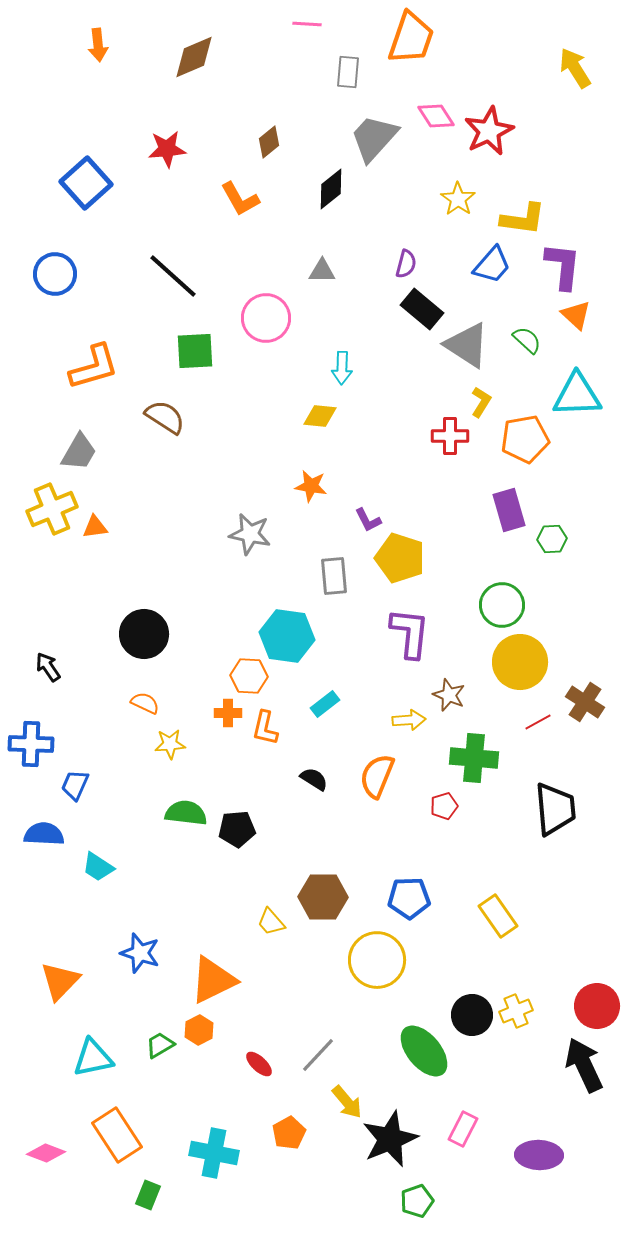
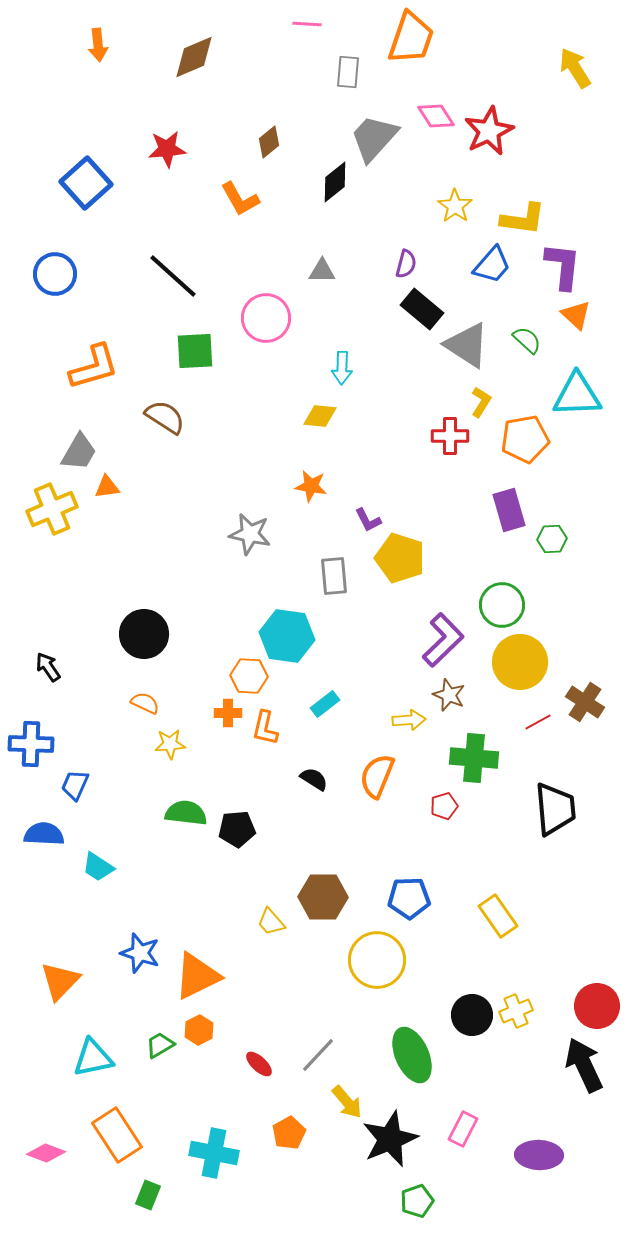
black diamond at (331, 189): moved 4 px right, 7 px up
yellow star at (458, 199): moved 3 px left, 7 px down
orange triangle at (95, 527): moved 12 px right, 40 px up
purple L-shape at (410, 633): moved 33 px right, 7 px down; rotated 40 degrees clockwise
orange triangle at (213, 980): moved 16 px left, 4 px up
green ellipse at (424, 1051): moved 12 px left, 4 px down; rotated 16 degrees clockwise
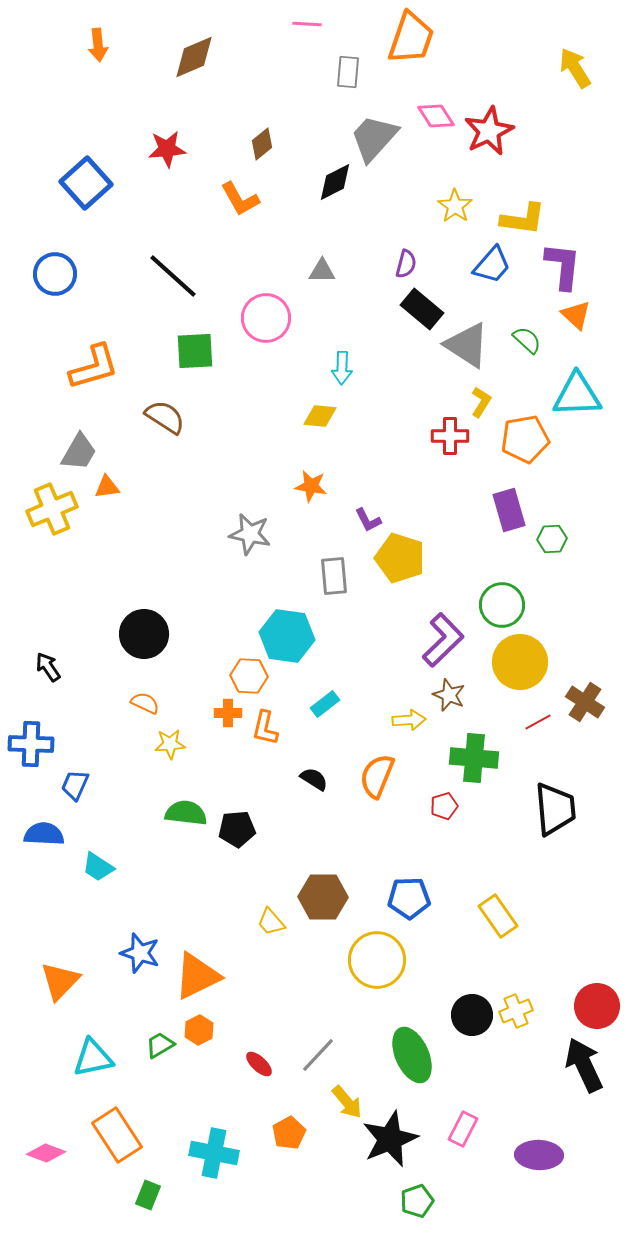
brown diamond at (269, 142): moved 7 px left, 2 px down
black diamond at (335, 182): rotated 12 degrees clockwise
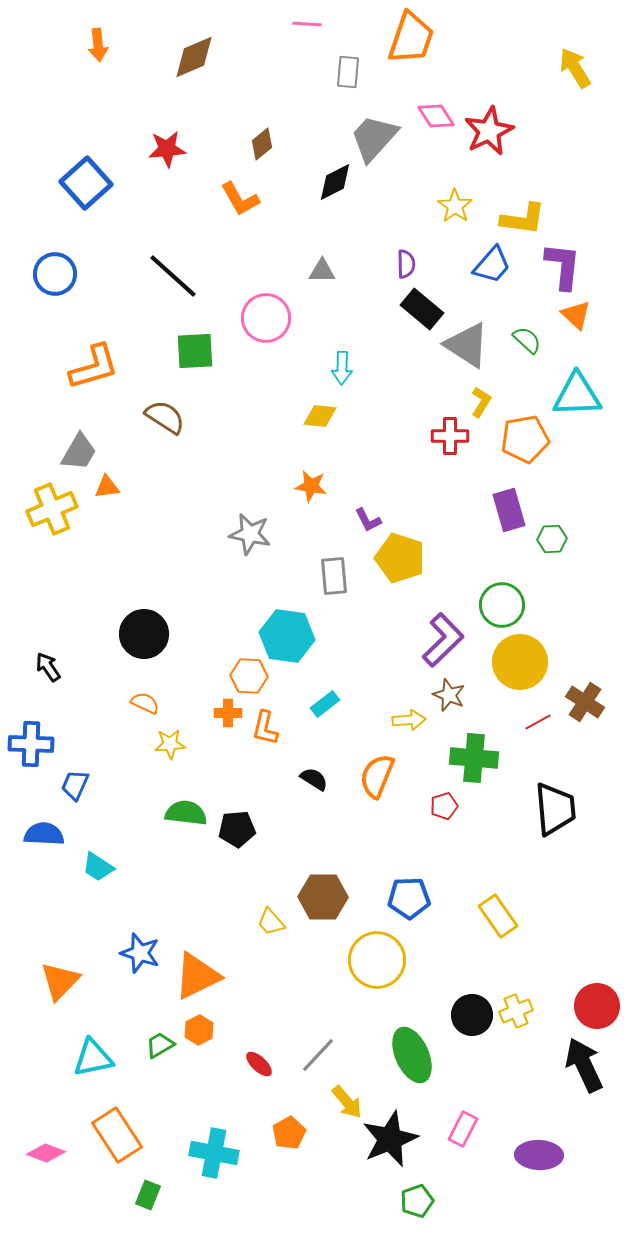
purple semicircle at (406, 264): rotated 16 degrees counterclockwise
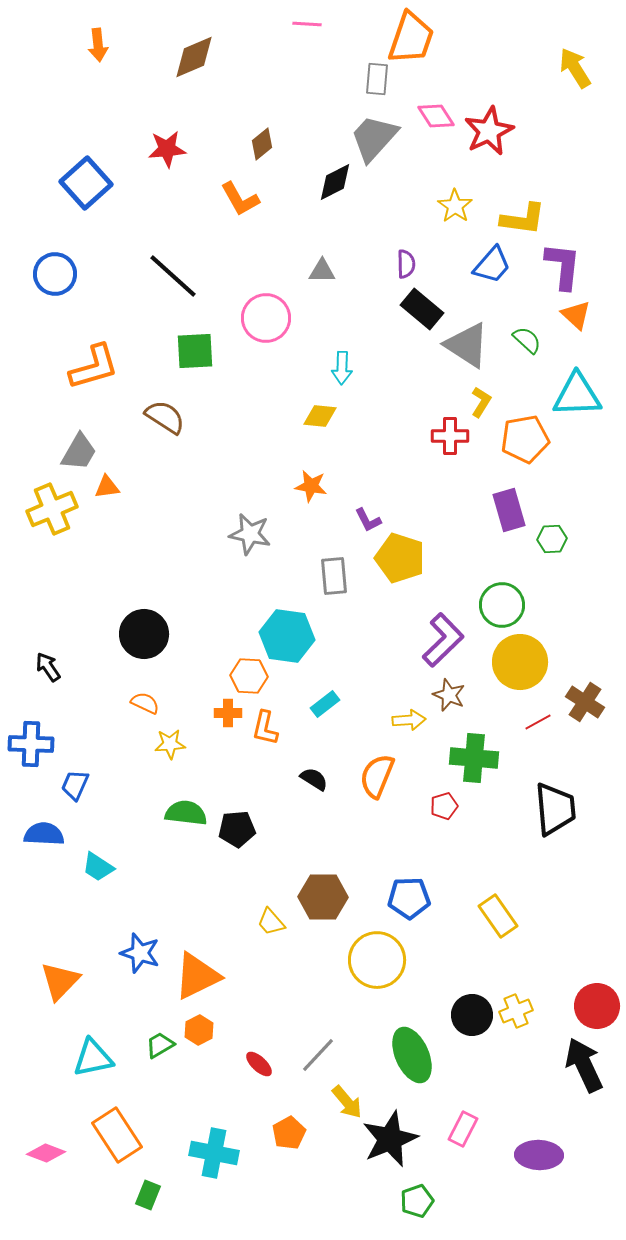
gray rectangle at (348, 72): moved 29 px right, 7 px down
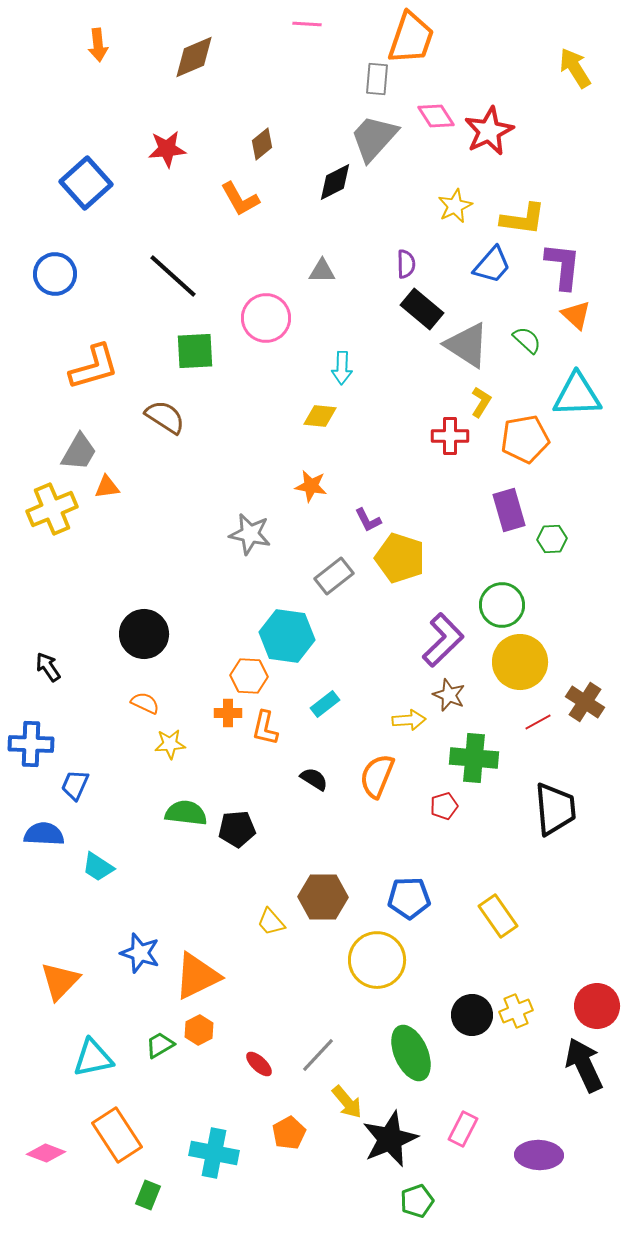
yellow star at (455, 206): rotated 12 degrees clockwise
gray rectangle at (334, 576): rotated 57 degrees clockwise
green ellipse at (412, 1055): moved 1 px left, 2 px up
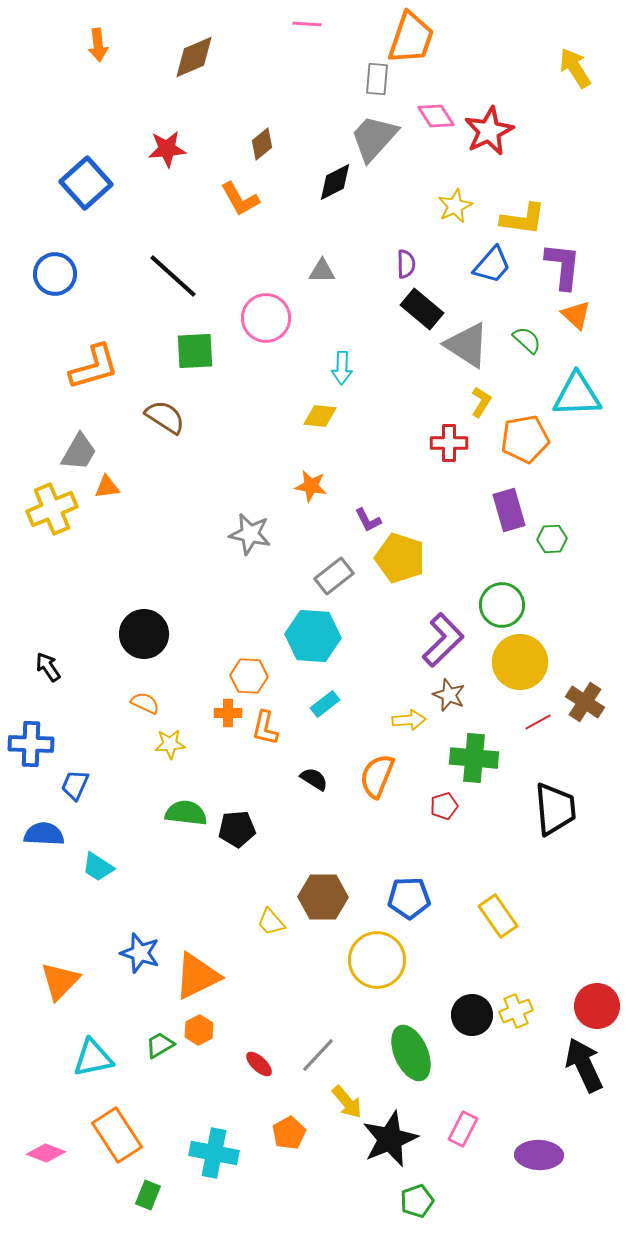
red cross at (450, 436): moved 1 px left, 7 px down
cyan hexagon at (287, 636): moved 26 px right; rotated 4 degrees counterclockwise
